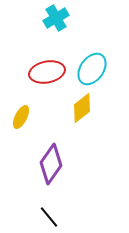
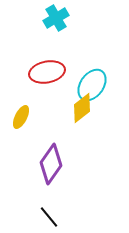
cyan ellipse: moved 16 px down
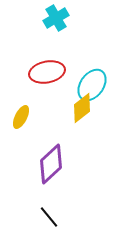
purple diamond: rotated 12 degrees clockwise
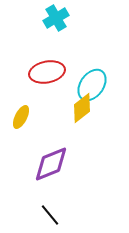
purple diamond: rotated 21 degrees clockwise
black line: moved 1 px right, 2 px up
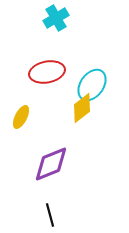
black line: rotated 25 degrees clockwise
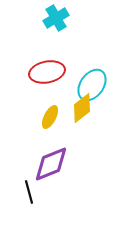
yellow ellipse: moved 29 px right
black line: moved 21 px left, 23 px up
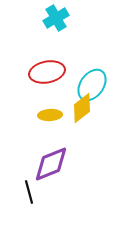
yellow ellipse: moved 2 px up; rotated 60 degrees clockwise
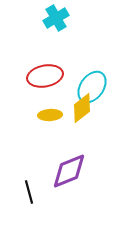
red ellipse: moved 2 px left, 4 px down
cyan ellipse: moved 2 px down
purple diamond: moved 18 px right, 7 px down
